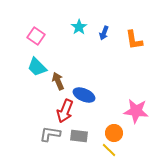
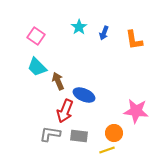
yellow line: moved 2 px left; rotated 63 degrees counterclockwise
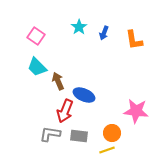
orange circle: moved 2 px left
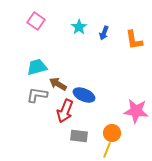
pink square: moved 15 px up
cyan trapezoid: rotated 120 degrees clockwise
brown arrow: moved 3 px down; rotated 36 degrees counterclockwise
gray L-shape: moved 13 px left, 39 px up
yellow line: rotated 49 degrees counterclockwise
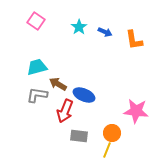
blue arrow: moved 1 px right, 1 px up; rotated 88 degrees counterclockwise
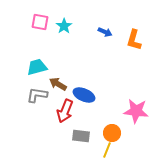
pink square: moved 4 px right, 1 px down; rotated 24 degrees counterclockwise
cyan star: moved 15 px left, 1 px up
orange L-shape: rotated 25 degrees clockwise
gray rectangle: moved 2 px right
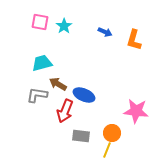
cyan trapezoid: moved 5 px right, 4 px up
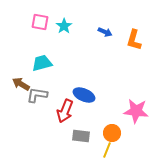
brown arrow: moved 37 px left
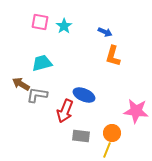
orange L-shape: moved 21 px left, 16 px down
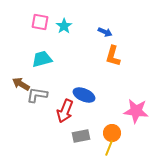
cyan trapezoid: moved 4 px up
gray rectangle: rotated 18 degrees counterclockwise
yellow line: moved 2 px right, 2 px up
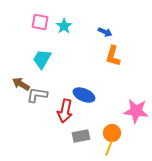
cyan trapezoid: rotated 45 degrees counterclockwise
red arrow: rotated 10 degrees counterclockwise
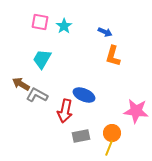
gray L-shape: rotated 20 degrees clockwise
